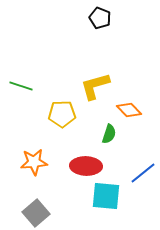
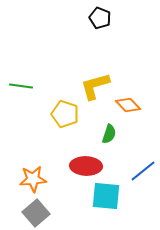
green line: rotated 10 degrees counterclockwise
orange diamond: moved 1 px left, 5 px up
yellow pentagon: moved 3 px right; rotated 20 degrees clockwise
orange star: moved 1 px left, 17 px down
blue line: moved 2 px up
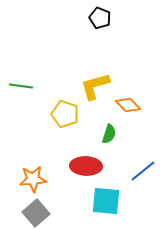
cyan square: moved 5 px down
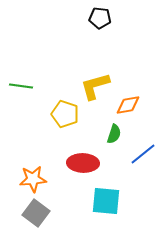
black pentagon: rotated 15 degrees counterclockwise
orange diamond: rotated 55 degrees counterclockwise
green semicircle: moved 5 px right
red ellipse: moved 3 px left, 3 px up
blue line: moved 17 px up
gray square: rotated 12 degrees counterclockwise
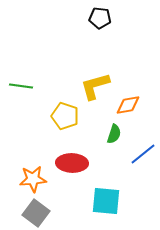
yellow pentagon: moved 2 px down
red ellipse: moved 11 px left
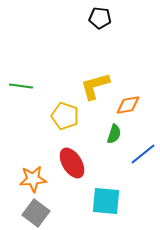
red ellipse: rotated 56 degrees clockwise
